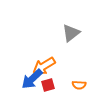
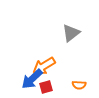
red square: moved 2 px left, 2 px down
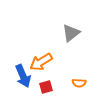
orange arrow: moved 3 px left, 4 px up
blue arrow: moved 9 px left, 3 px up; rotated 70 degrees counterclockwise
orange semicircle: moved 2 px up
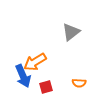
gray triangle: moved 1 px up
orange arrow: moved 6 px left
